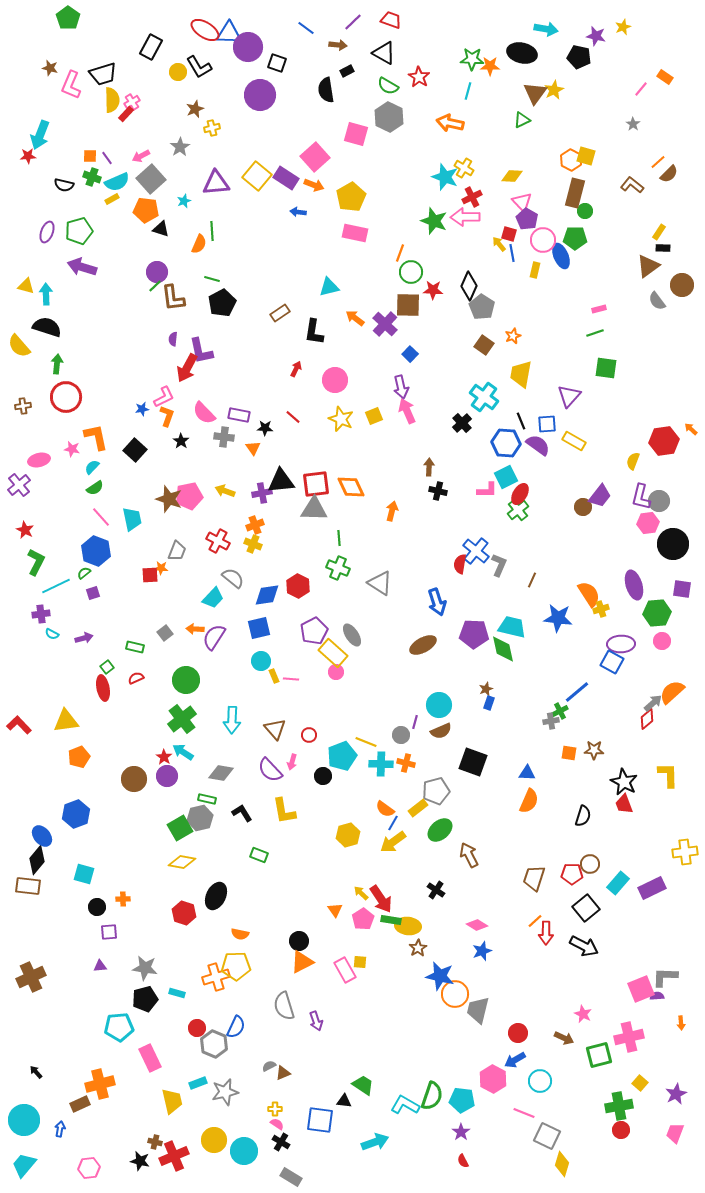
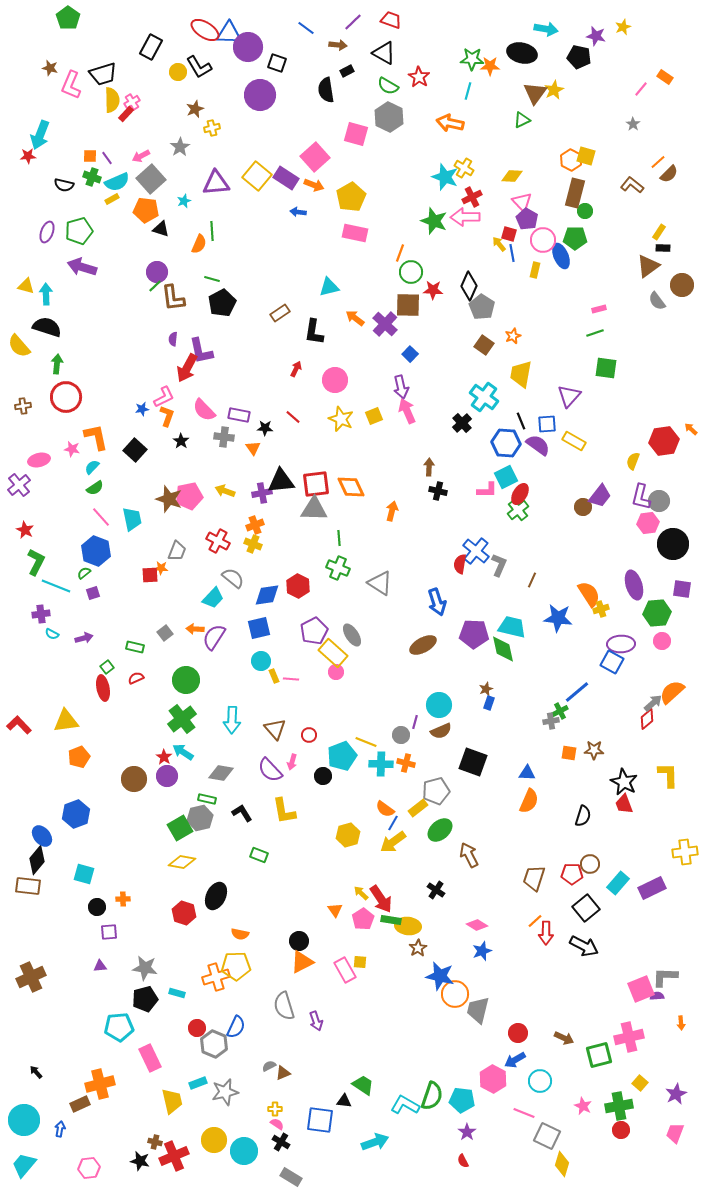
pink semicircle at (204, 413): moved 3 px up
cyan line at (56, 586): rotated 48 degrees clockwise
pink star at (583, 1014): moved 92 px down
purple star at (461, 1132): moved 6 px right
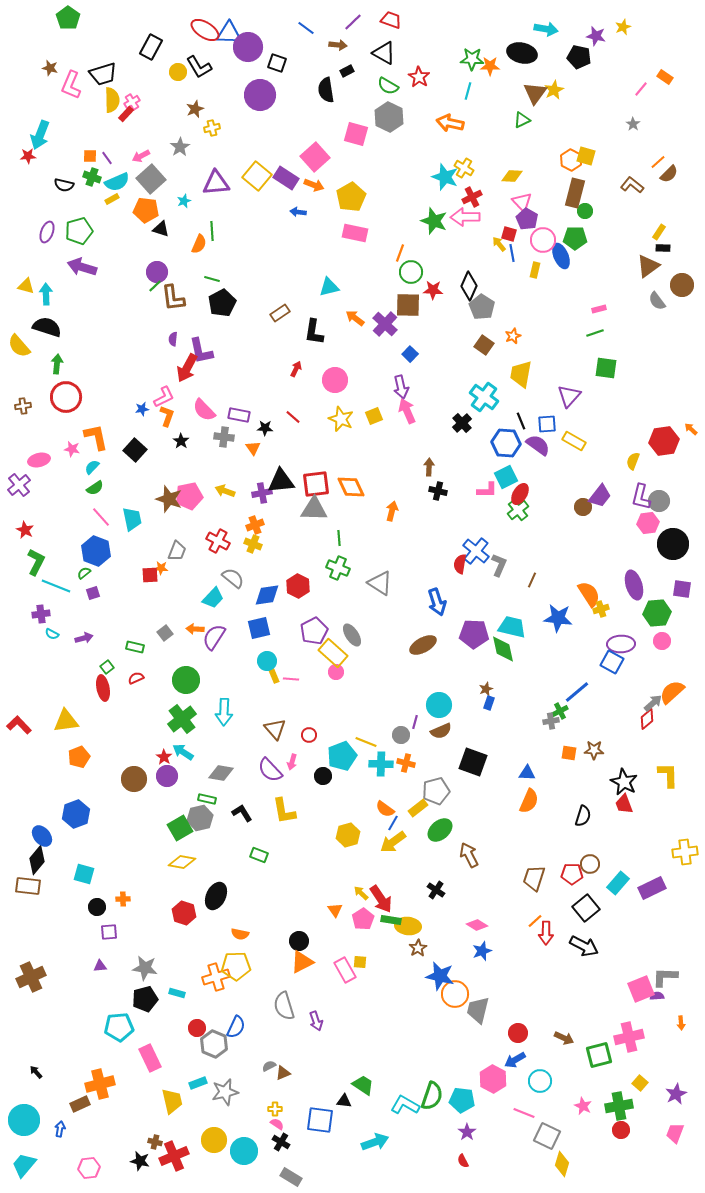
cyan circle at (261, 661): moved 6 px right
cyan arrow at (232, 720): moved 8 px left, 8 px up
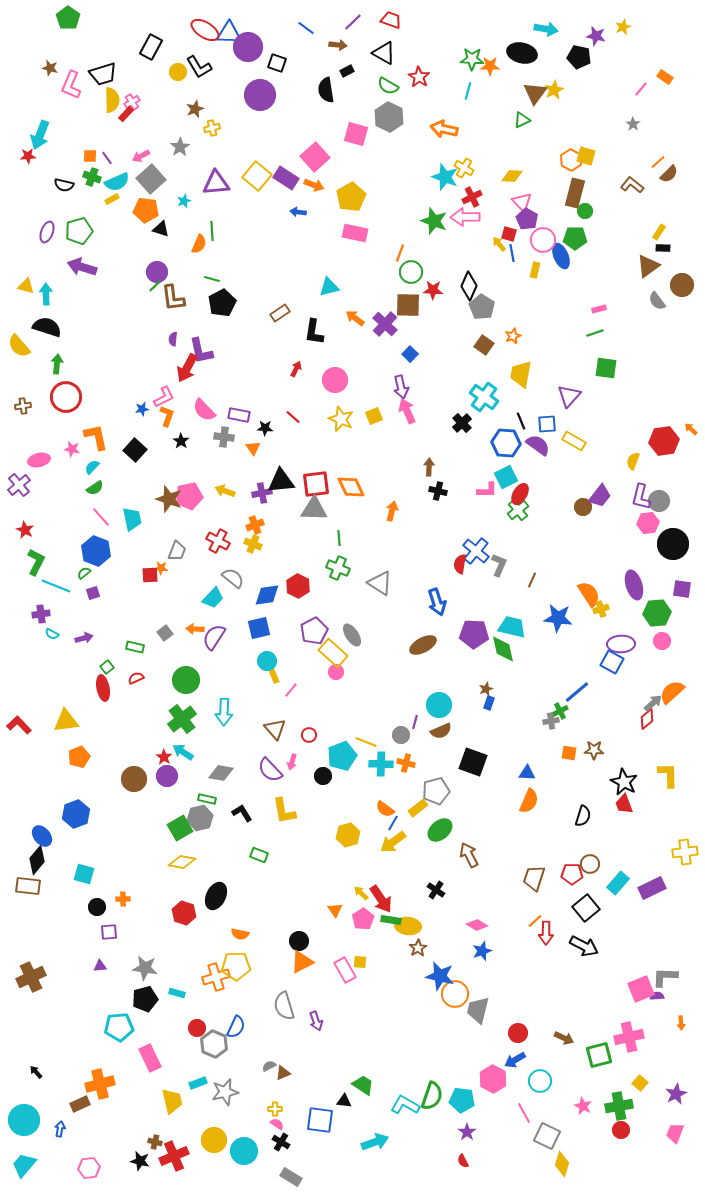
orange arrow at (450, 123): moved 6 px left, 6 px down
pink line at (291, 679): moved 11 px down; rotated 56 degrees counterclockwise
pink line at (524, 1113): rotated 40 degrees clockwise
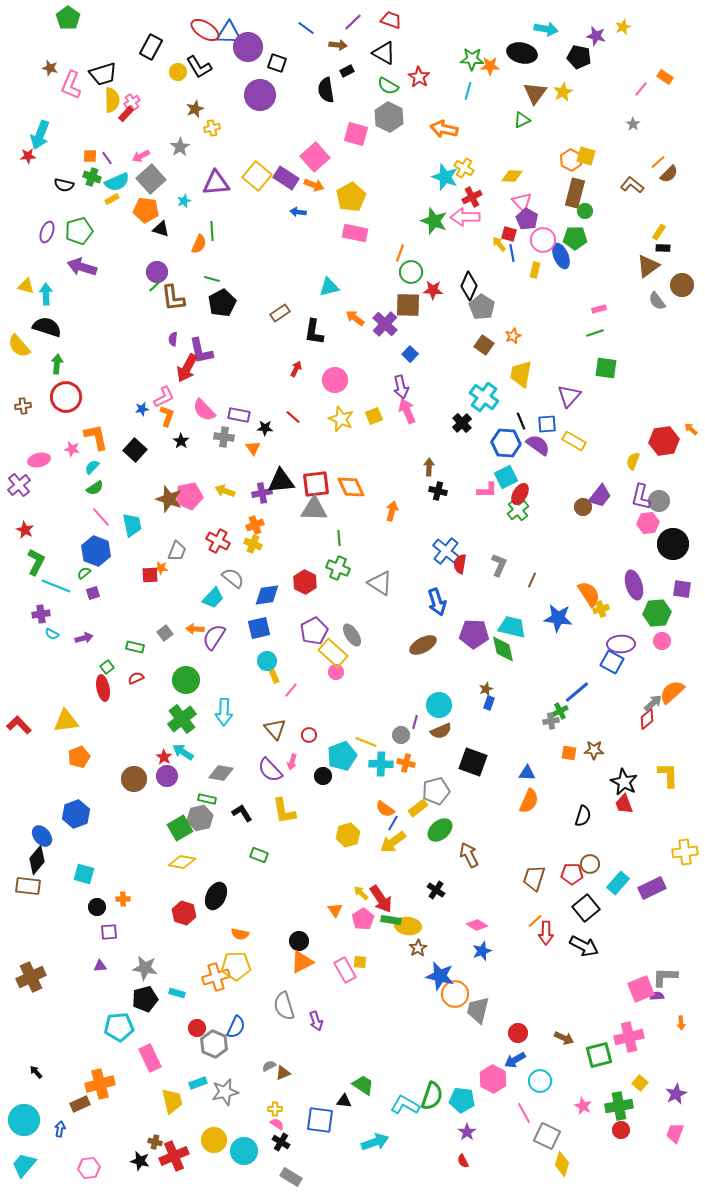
yellow star at (554, 90): moved 9 px right, 2 px down
cyan trapezoid at (132, 519): moved 6 px down
blue cross at (476, 551): moved 30 px left
red hexagon at (298, 586): moved 7 px right, 4 px up
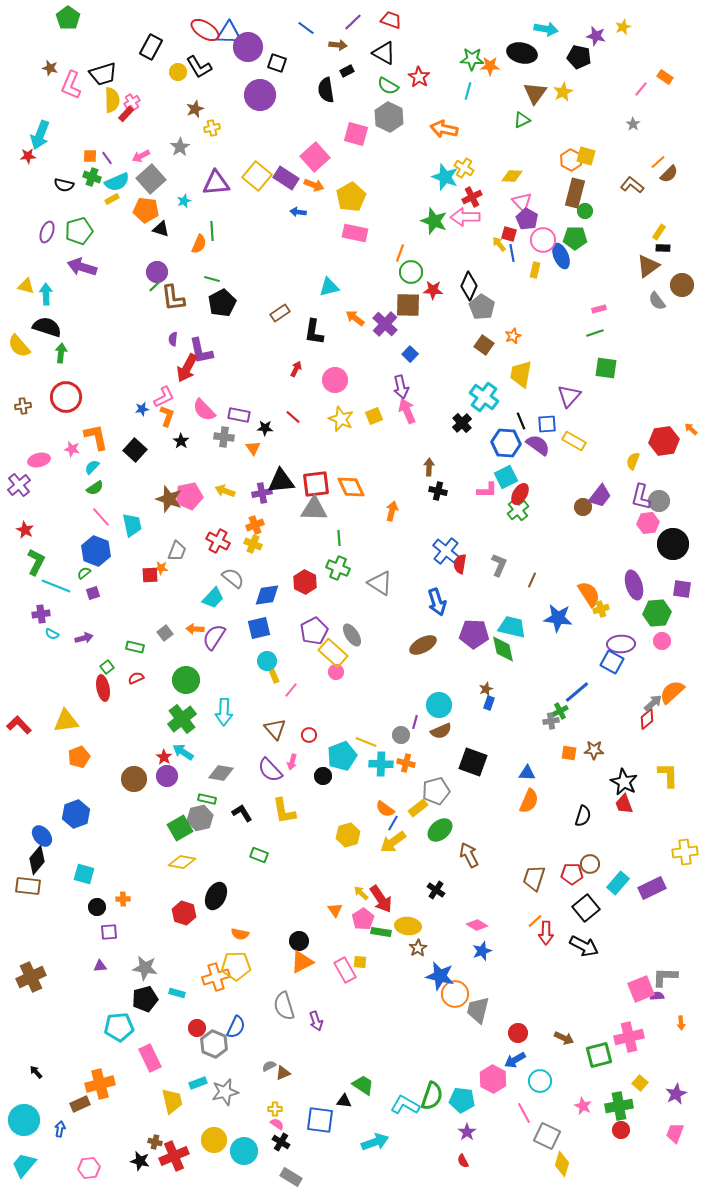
green arrow at (57, 364): moved 4 px right, 11 px up
green rectangle at (391, 920): moved 10 px left, 12 px down
